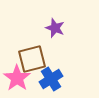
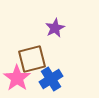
purple star: rotated 24 degrees clockwise
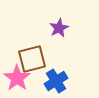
purple star: moved 4 px right
blue cross: moved 5 px right, 2 px down
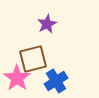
purple star: moved 12 px left, 4 px up
brown square: moved 1 px right
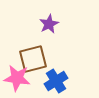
purple star: moved 2 px right
pink star: rotated 28 degrees counterclockwise
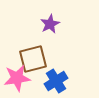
purple star: moved 1 px right
pink star: rotated 16 degrees counterclockwise
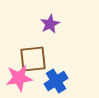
brown square: rotated 8 degrees clockwise
pink star: moved 2 px right
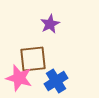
pink star: rotated 24 degrees clockwise
